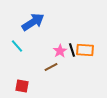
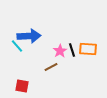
blue arrow: moved 4 px left, 14 px down; rotated 30 degrees clockwise
orange rectangle: moved 3 px right, 1 px up
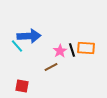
orange rectangle: moved 2 px left, 1 px up
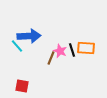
pink star: rotated 16 degrees counterclockwise
brown line: moved 9 px up; rotated 40 degrees counterclockwise
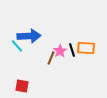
pink star: rotated 16 degrees clockwise
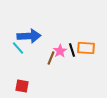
cyan line: moved 1 px right, 2 px down
